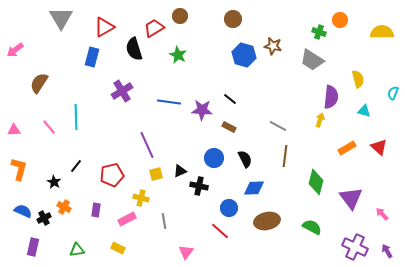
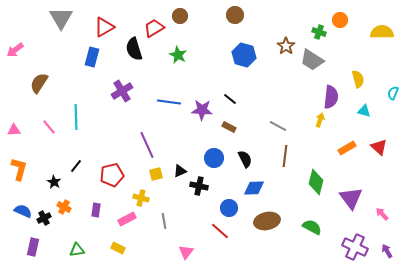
brown circle at (233, 19): moved 2 px right, 4 px up
brown star at (273, 46): moved 13 px right; rotated 24 degrees clockwise
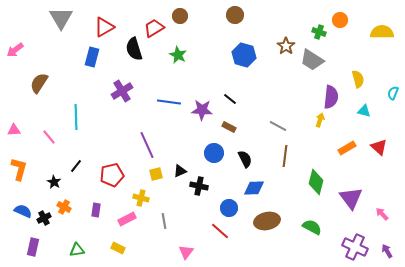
pink line at (49, 127): moved 10 px down
blue circle at (214, 158): moved 5 px up
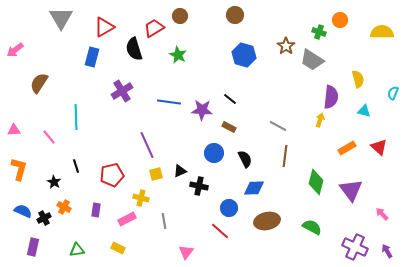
black line at (76, 166): rotated 56 degrees counterclockwise
purple triangle at (351, 198): moved 8 px up
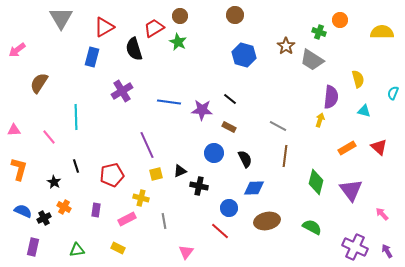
pink arrow at (15, 50): moved 2 px right
green star at (178, 55): moved 13 px up
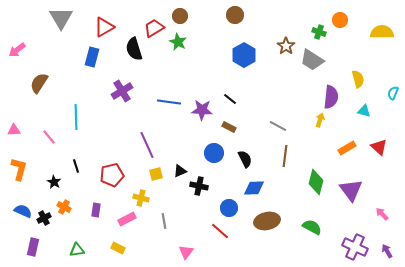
blue hexagon at (244, 55): rotated 15 degrees clockwise
